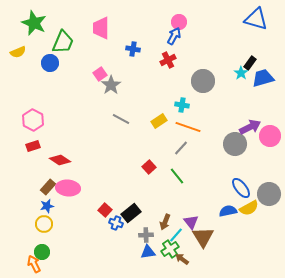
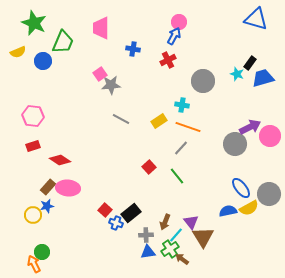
blue circle at (50, 63): moved 7 px left, 2 px up
cyan star at (241, 73): moved 4 px left, 1 px down; rotated 16 degrees counterclockwise
gray star at (111, 85): rotated 30 degrees clockwise
pink hexagon at (33, 120): moved 4 px up; rotated 20 degrees counterclockwise
yellow circle at (44, 224): moved 11 px left, 9 px up
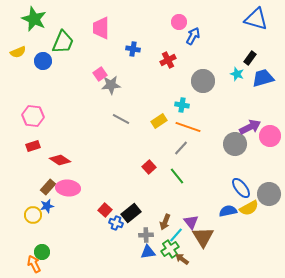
green star at (34, 23): moved 4 px up
blue arrow at (174, 36): moved 19 px right
black rectangle at (250, 63): moved 5 px up
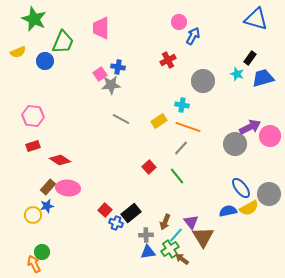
blue cross at (133, 49): moved 15 px left, 18 px down
blue circle at (43, 61): moved 2 px right
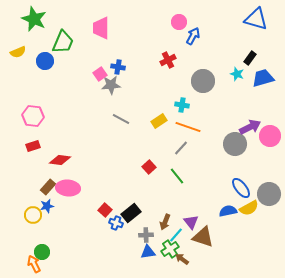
red diamond at (60, 160): rotated 25 degrees counterclockwise
brown triangle at (203, 237): rotated 40 degrees counterclockwise
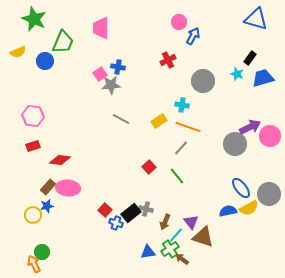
gray cross at (146, 235): moved 26 px up; rotated 16 degrees clockwise
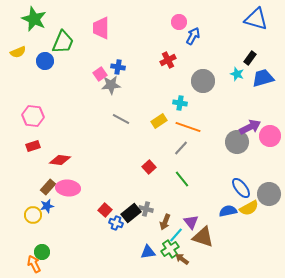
cyan cross at (182, 105): moved 2 px left, 2 px up
gray circle at (235, 144): moved 2 px right, 2 px up
green line at (177, 176): moved 5 px right, 3 px down
